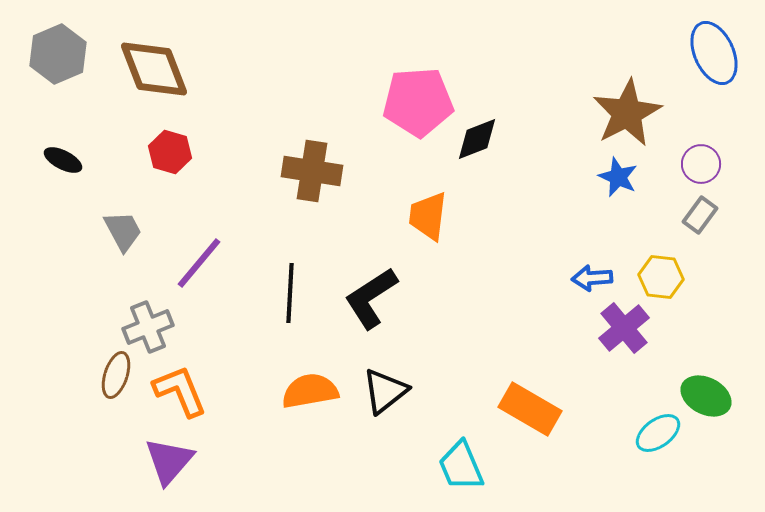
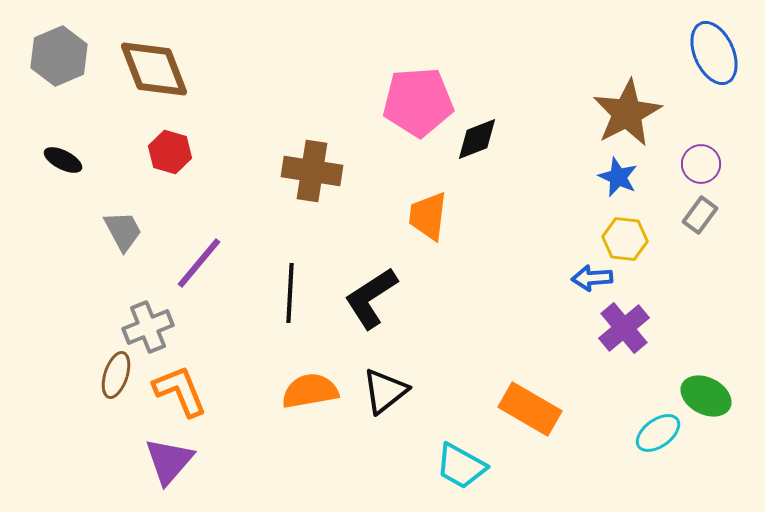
gray hexagon: moved 1 px right, 2 px down
yellow hexagon: moved 36 px left, 38 px up
cyan trapezoid: rotated 38 degrees counterclockwise
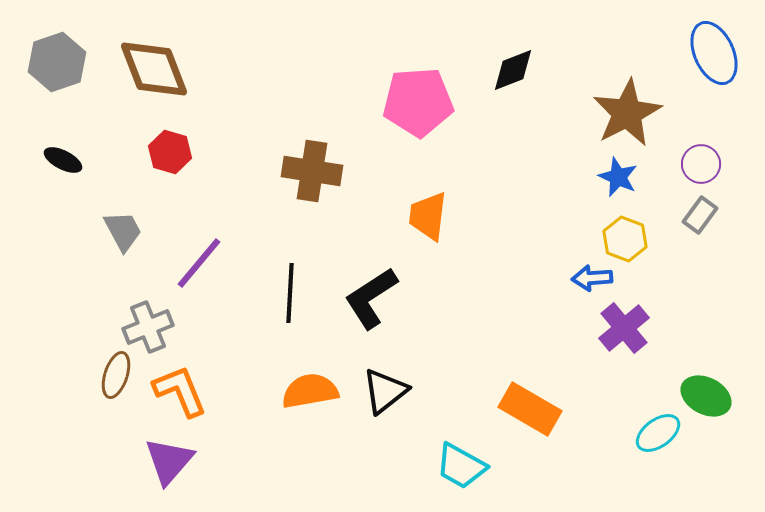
gray hexagon: moved 2 px left, 6 px down; rotated 4 degrees clockwise
black diamond: moved 36 px right, 69 px up
yellow hexagon: rotated 15 degrees clockwise
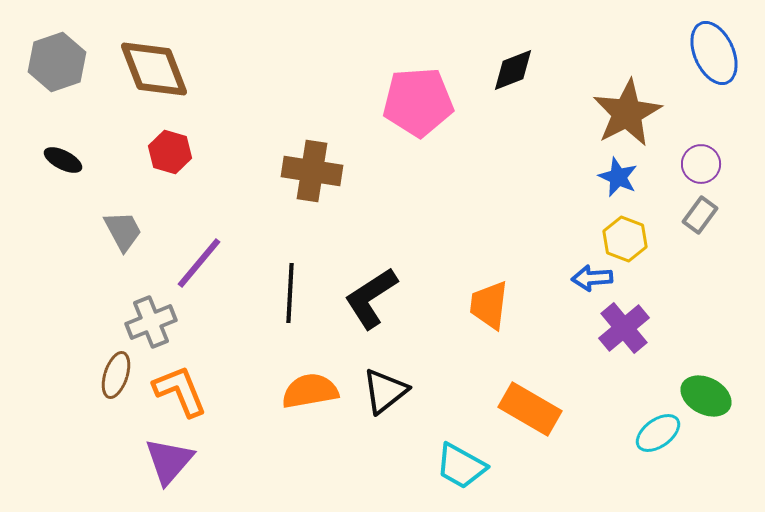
orange trapezoid: moved 61 px right, 89 px down
gray cross: moved 3 px right, 5 px up
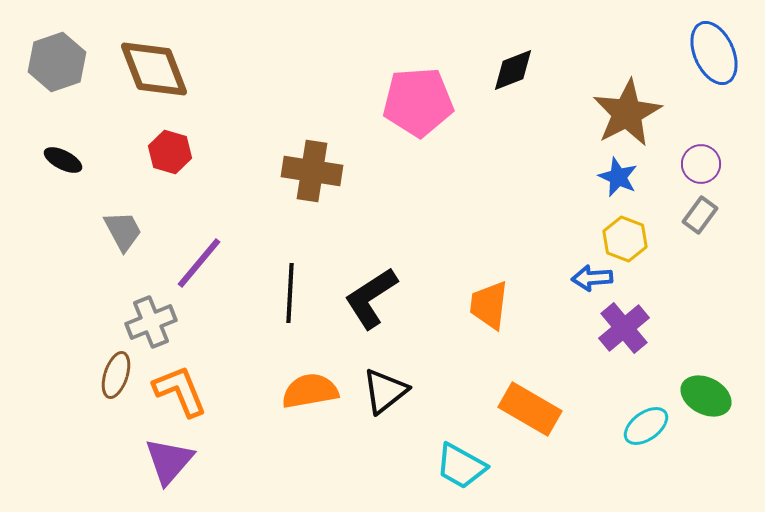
cyan ellipse: moved 12 px left, 7 px up
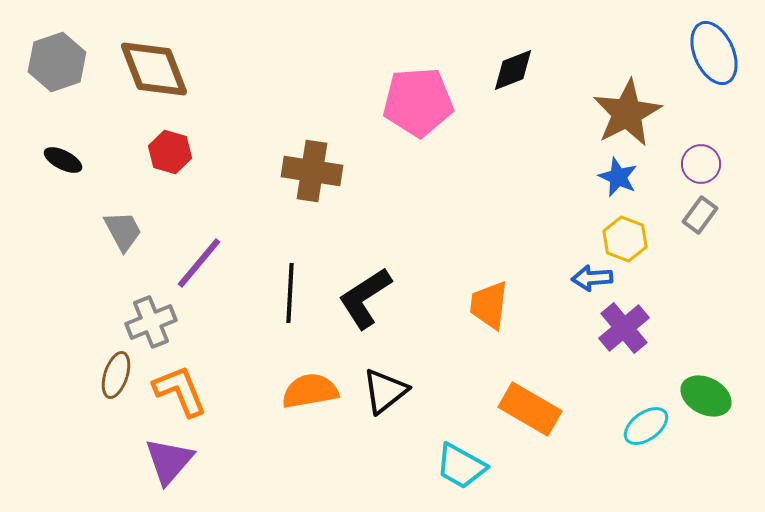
black L-shape: moved 6 px left
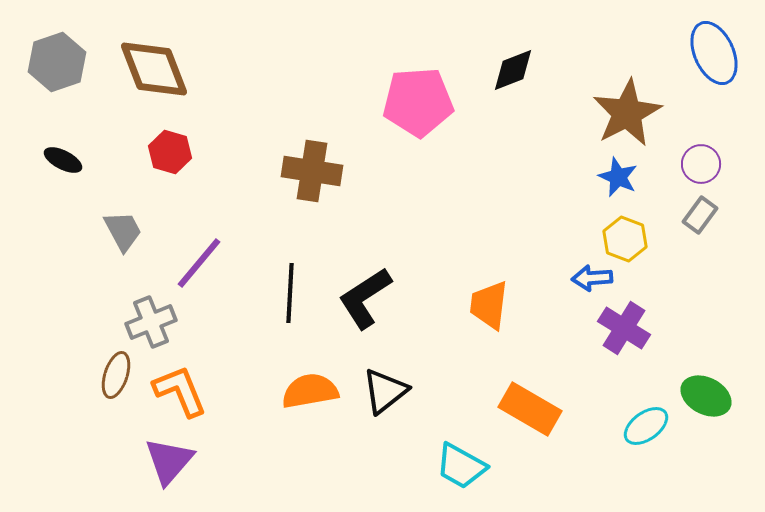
purple cross: rotated 18 degrees counterclockwise
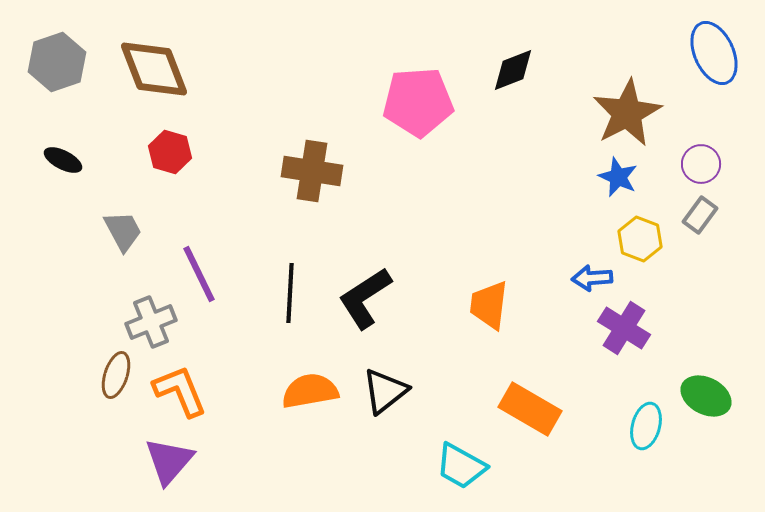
yellow hexagon: moved 15 px right
purple line: moved 11 px down; rotated 66 degrees counterclockwise
cyan ellipse: rotated 39 degrees counterclockwise
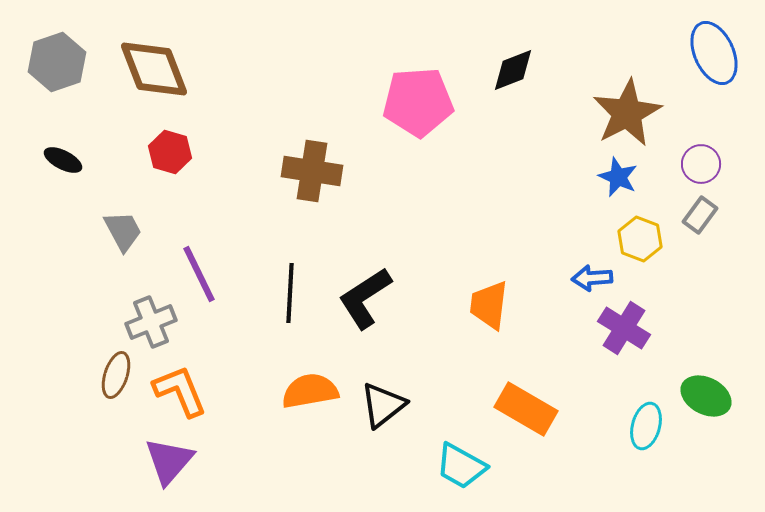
black triangle: moved 2 px left, 14 px down
orange rectangle: moved 4 px left
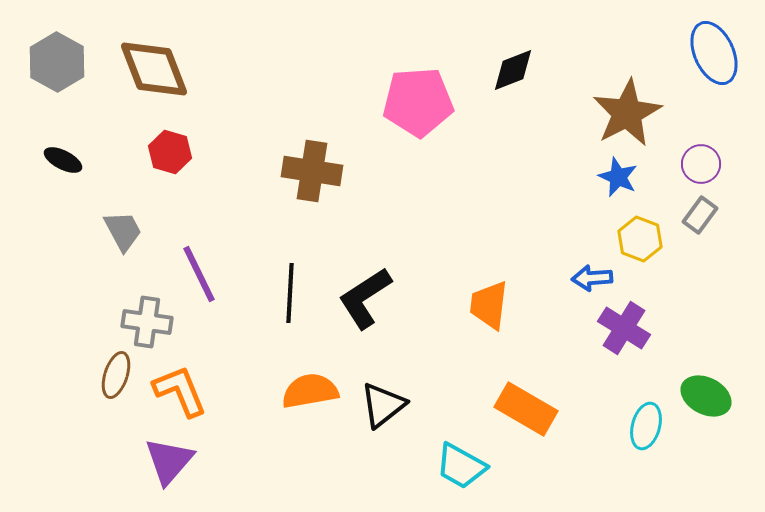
gray hexagon: rotated 12 degrees counterclockwise
gray cross: moved 4 px left; rotated 30 degrees clockwise
